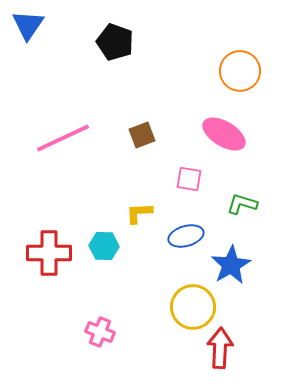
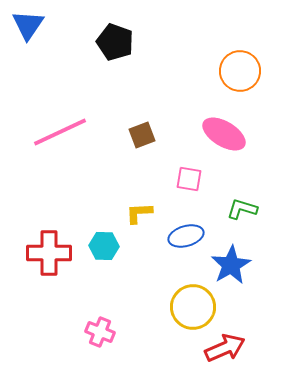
pink line: moved 3 px left, 6 px up
green L-shape: moved 5 px down
red arrow: moved 5 px right; rotated 63 degrees clockwise
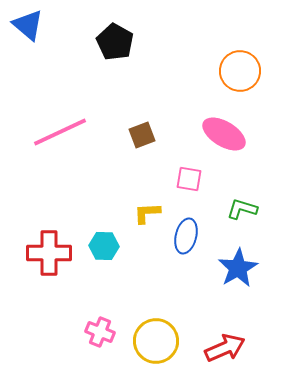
blue triangle: rotated 24 degrees counterclockwise
black pentagon: rotated 9 degrees clockwise
yellow L-shape: moved 8 px right
blue ellipse: rotated 60 degrees counterclockwise
blue star: moved 7 px right, 3 px down
yellow circle: moved 37 px left, 34 px down
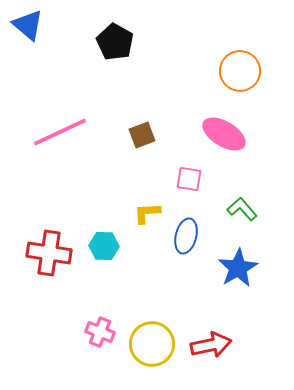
green L-shape: rotated 32 degrees clockwise
red cross: rotated 9 degrees clockwise
yellow circle: moved 4 px left, 3 px down
red arrow: moved 14 px left, 3 px up; rotated 12 degrees clockwise
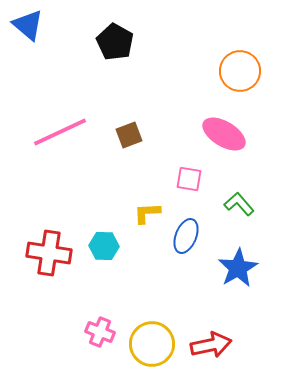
brown square: moved 13 px left
green L-shape: moved 3 px left, 5 px up
blue ellipse: rotated 8 degrees clockwise
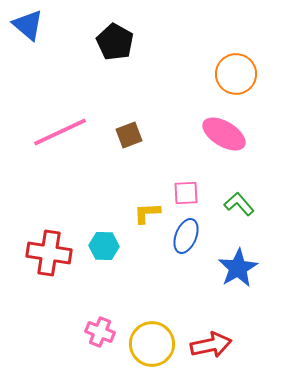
orange circle: moved 4 px left, 3 px down
pink square: moved 3 px left, 14 px down; rotated 12 degrees counterclockwise
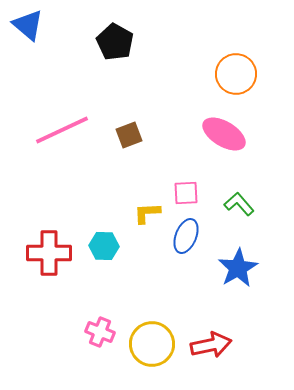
pink line: moved 2 px right, 2 px up
red cross: rotated 9 degrees counterclockwise
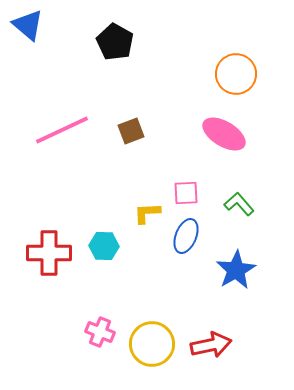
brown square: moved 2 px right, 4 px up
blue star: moved 2 px left, 2 px down
